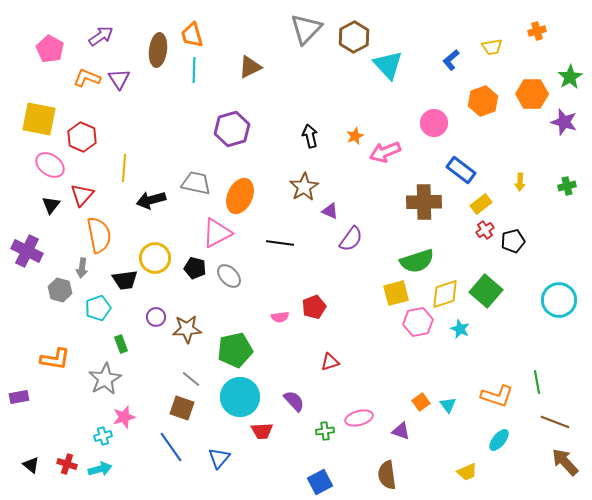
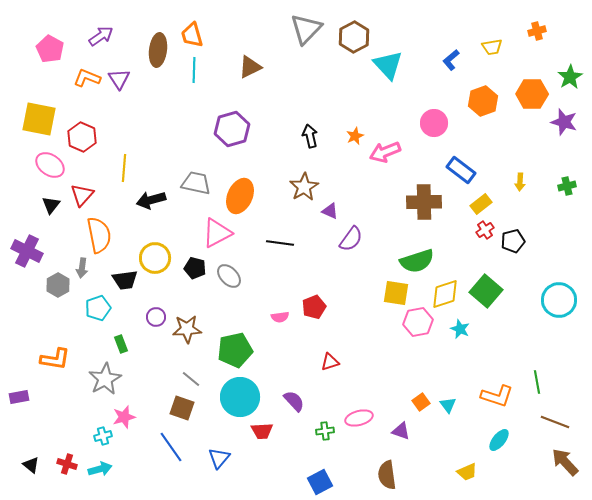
gray hexagon at (60, 290): moved 2 px left, 5 px up; rotated 15 degrees clockwise
yellow square at (396, 293): rotated 24 degrees clockwise
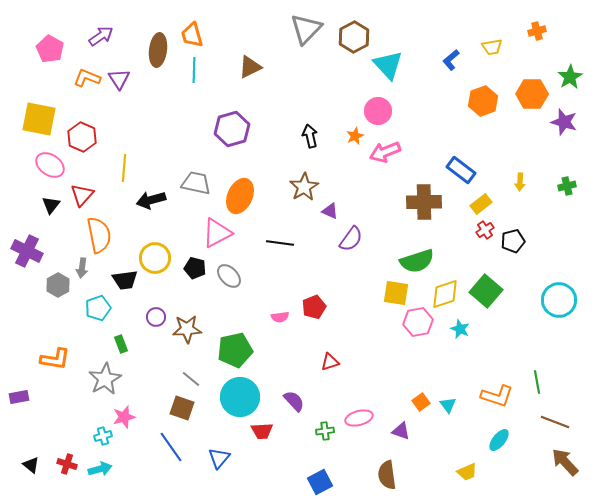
pink circle at (434, 123): moved 56 px left, 12 px up
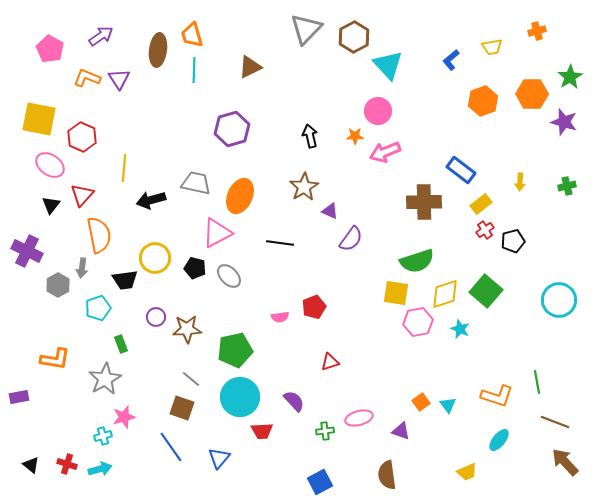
orange star at (355, 136): rotated 24 degrees clockwise
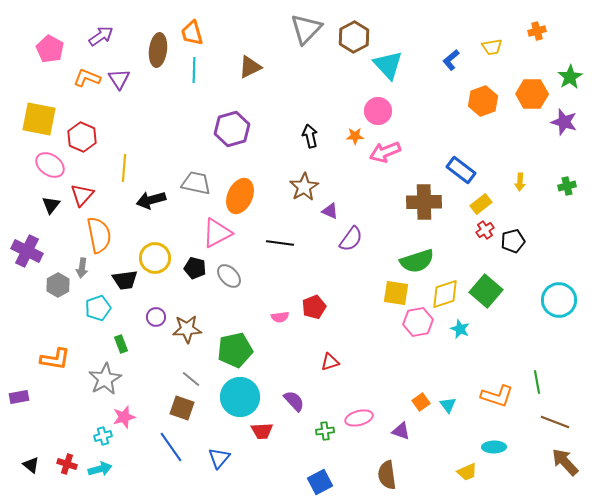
orange trapezoid at (192, 35): moved 2 px up
cyan ellipse at (499, 440): moved 5 px left, 7 px down; rotated 50 degrees clockwise
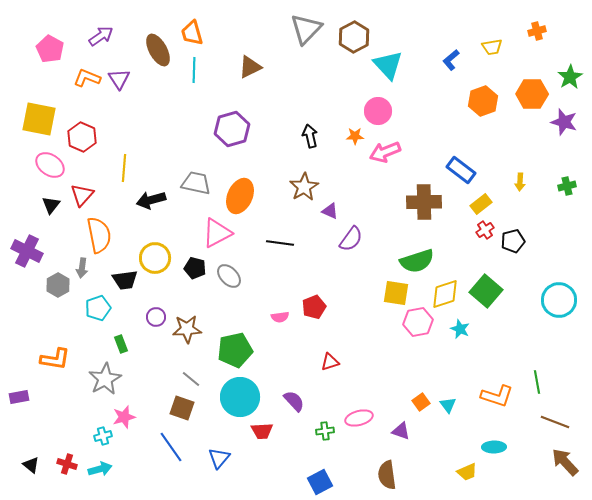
brown ellipse at (158, 50): rotated 36 degrees counterclockwise
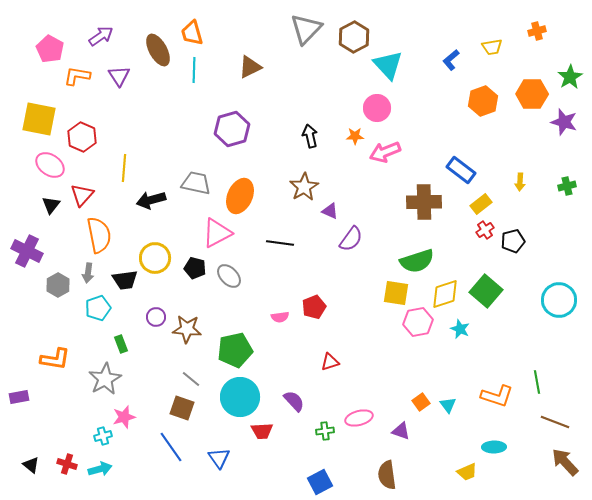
orange L-shape at (87, 78): moved 10 px left, 2 px up; rotated 12 degrees counterclockwise
purple triangle at (119, 79): moved 3 px up
pink circle at (378, 111): moved 1 px left, 3 px up
gray arrow at (82, 268): moved 6 px right, 5 px down
brown star at (187, 329): rotated 8 degrees clockwise
blue triangle at (219, 458): rotated 15 degrees counterclockwise
